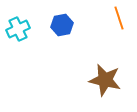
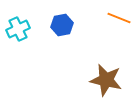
orange line: rotated 50 degrees counterclockwise
brown star: moved 1 px right
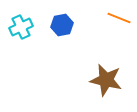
cyan cross: moved 3 px right, 2 px up
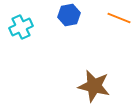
blue hexagon: moved 7 px right, 10 px up
brown star: moved 12 px left, 6 px down
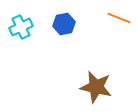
blue hexagon: moved 5 px left, 9 px down
brown star: moved 2 px right, 1 px down
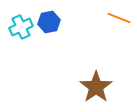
blue hexagon: moved 15 px left, 2 px up
brown star: rotated 24 degrees clockwise
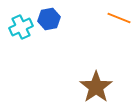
blue hexagon: moved 3 px up
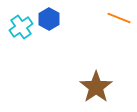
blue hexagon: rotated 20 degrees counterclockwise
cyan cross: rotated 10 degrees counterclockwise
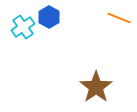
blue hexagon: moved 2 px up
cyan cross: moved 2 px right
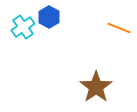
orange line: moved 10 px down
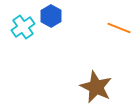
blue hexagon: moved 2 px right, 1 px up
brown star: rotated 12 degrees counterclockwise
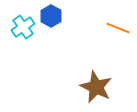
orange line: moved 1 px left
